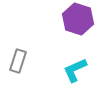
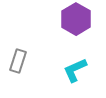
purple hexagon: moved 2 px left; rotated 12 degrees clockwise
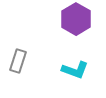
cyan L-shape: rotated 136 degrees counterclockwise
